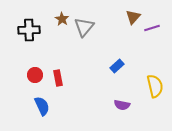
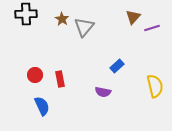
black cross: moved 3 px left, 16 px up
red rectangle: moved 2 px right, 1 px down
purple semicircle: moved 19 px left, 13 px up
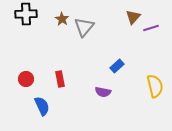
purple line: moved 1 px left
red circle: moved 9 px left, 4 px down
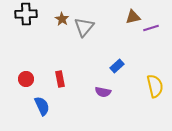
brown triangle: rotated 35 degrees clockwise
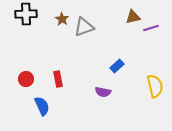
gray triangle: rotated 30 degrees clockwise
red rectangle: moved 2 px left
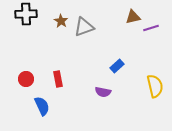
brown star: moved 1 px left, 2 px down
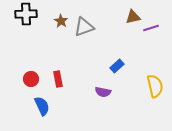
red circle: moved 5 px right
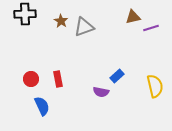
black cross: moved 1 px left
blue rectangle: moved 10 px down
purple semicircle: moved 2 px left
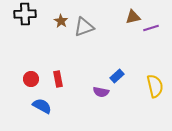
blue semicircle: rotated 36 degrees counterclockwise
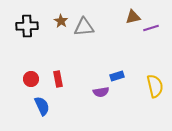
black cross: moved 2 px right, 12 px down
gray triangle: rotated 15 degrees clockwise
blue rectangle: rotated 24 degrees clockwise
purple semicircle: rotated 21 degrees counterclockwise
blue semicircle: rotated 36 degrees clockwise
